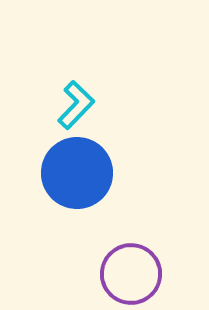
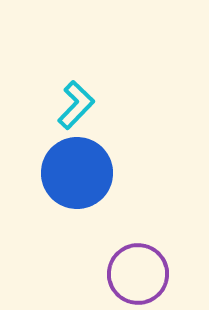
purple circle: moved 7 px right
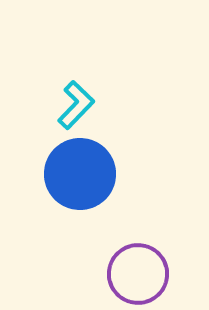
blue circle: moved 3 px right, 1 px down
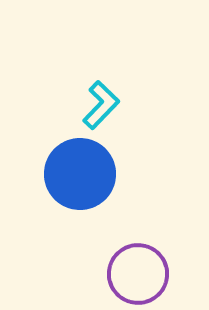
cyan L-shape: moved 25 px right
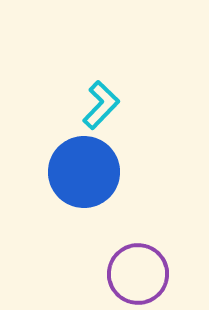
blue circle: moved 4 px right, 2 px up
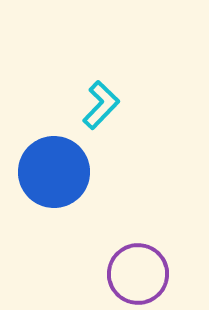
blue circle: moved 30 px left
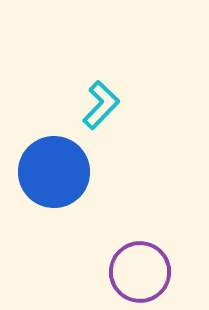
purple circle: moved 2 px right, 2 px up
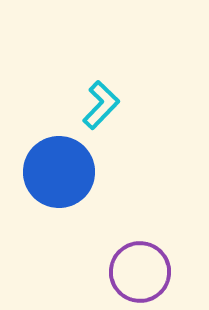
blue circle: moved 5 px right
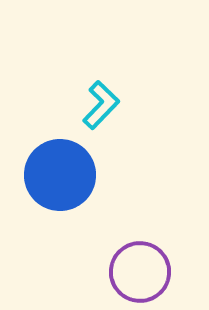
blue circle: moved 1 px right, 3 px down
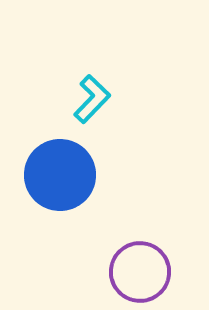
cyan L-shape: moved 9 px left, 6 px up
